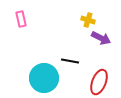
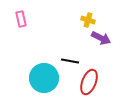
red ellipse: moved 10 px left
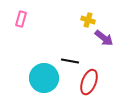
pink rectangle: rotated 28 degrees clockwise
purple arrow: moved 3 px right; rotated 12 degrees clockwise
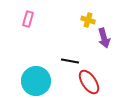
pink rectangle: moved 7 px right
purple arrow: rotated 36 degrees clockwise
cyan circle: moved 8 px left, 3 px down
red ellipse: rotated 55 degrees counterclockwise
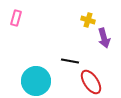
pink rectangle: moved 12 px left, 1 px up
red ellipse: moved 2 px right
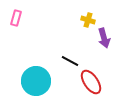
black line: rotated 18 degrees clockwise
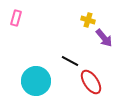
purple arrow: rotated 24 degrees counterclockwise
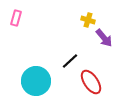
black line: rotated 72 degrees counterclockwise
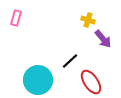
purple arrow: moved 1 px left, 1 px down
cyan circle: moved 2 px right, 1 px up
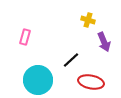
pink rectangle: moved 9 px right, 19 px down
purple arrow: moved 1 px right, 3 px down; rotated 18 degrees clockwise
black line: moved 1 px right, 1 px up
red ellipse: rotated 45 degrees counterclockwise
